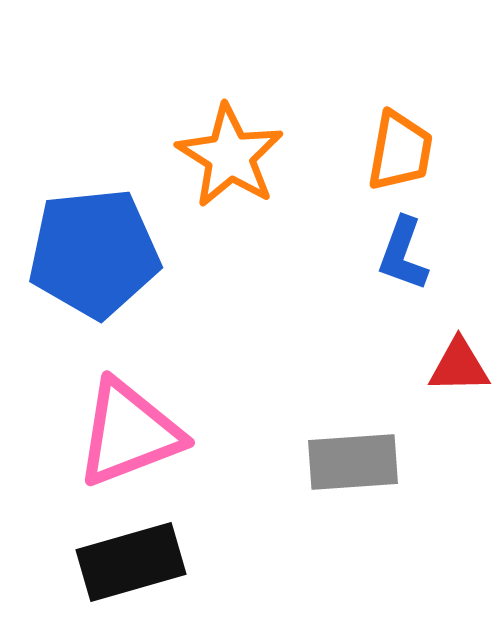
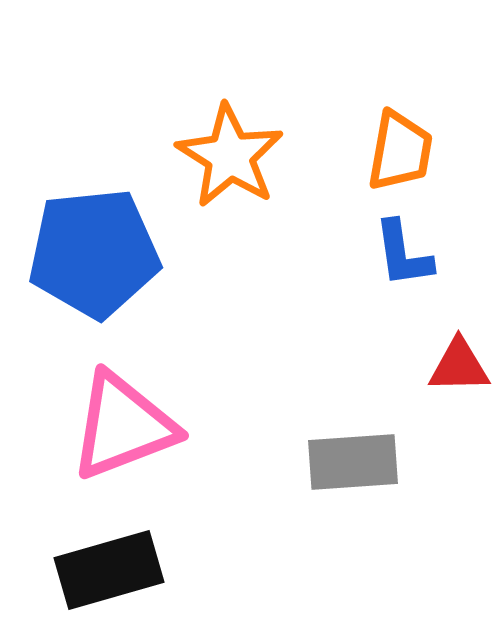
blue L-shape: rotated 28 degrees counterclockwise
pink triangle: moved 6 px left, 7 px up
black rectangle: moved 22 px left, 8 px down
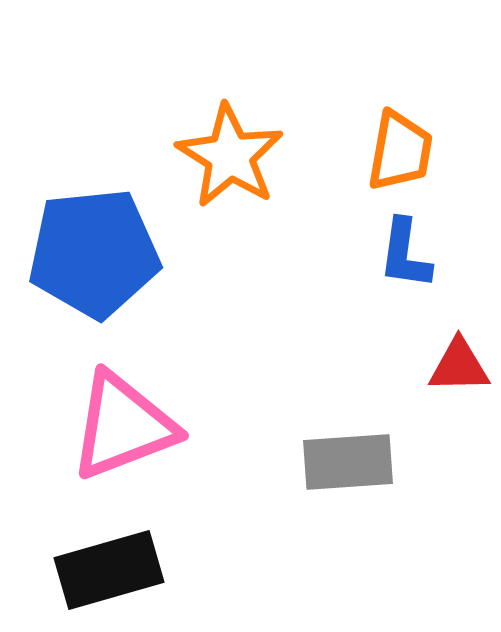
blue L-shape: moved 2 px right; rotated 16 degrees clockwise
gray rectangle: moved 5 px left
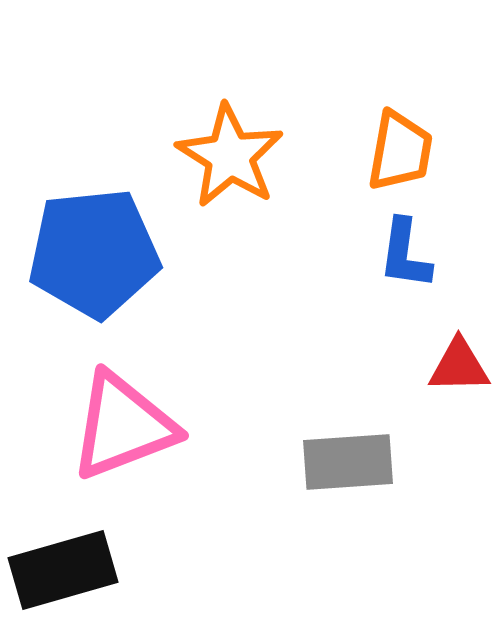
black rectangle: moved 46 px left
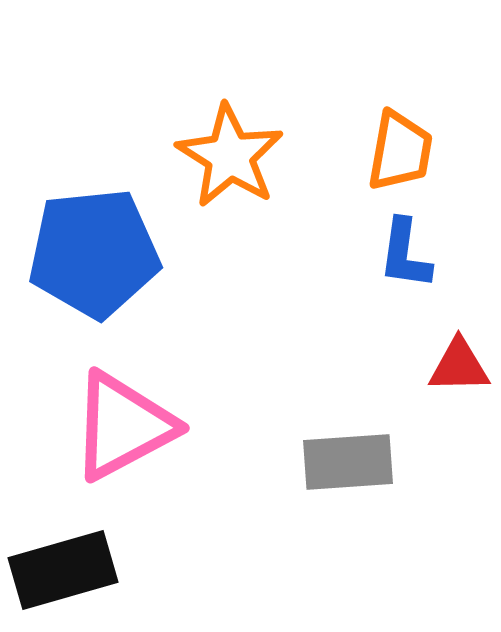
pink triangle: rotated 7 degrees counterclockwise
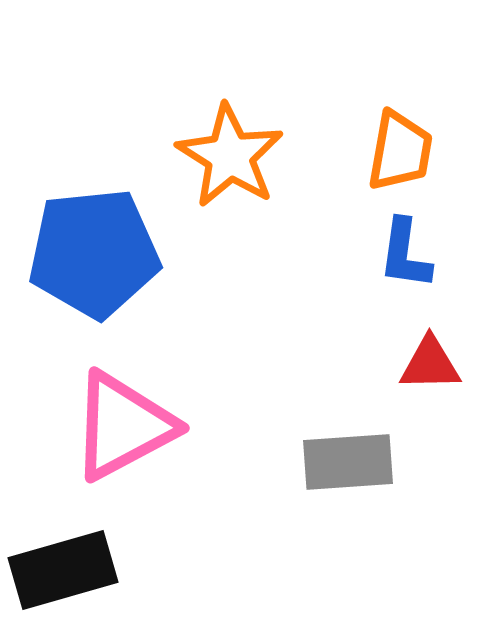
red triangle: moved 29 px left, 2 px up
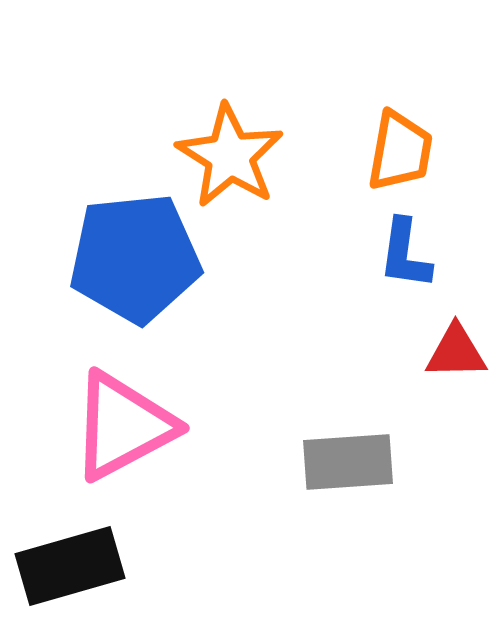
blue pentagon: moved 41 px right, 5 px down
red triangle: moved 26 px right, 12 px up
black rectangle: moved 7 px right, 4 px up
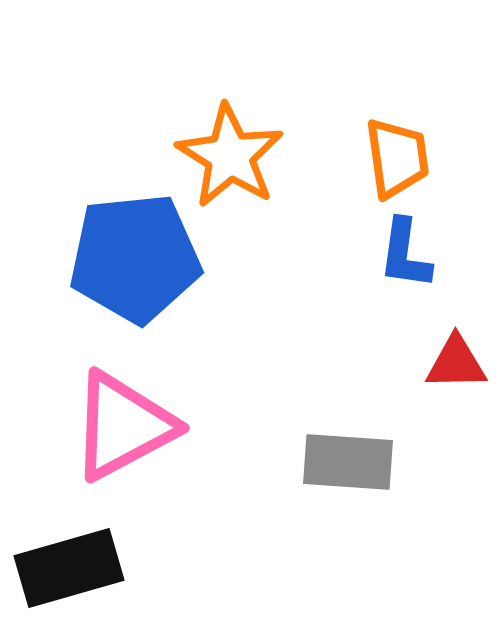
orange trapezoid: moved 3 px left, 7 px down; rotated 18 degrees counterclockwise
red triangle: moved 11 px down
gray rectangle: rotated 8 degrees clockwise
black rectangle: moved 1 px left, 2 px down
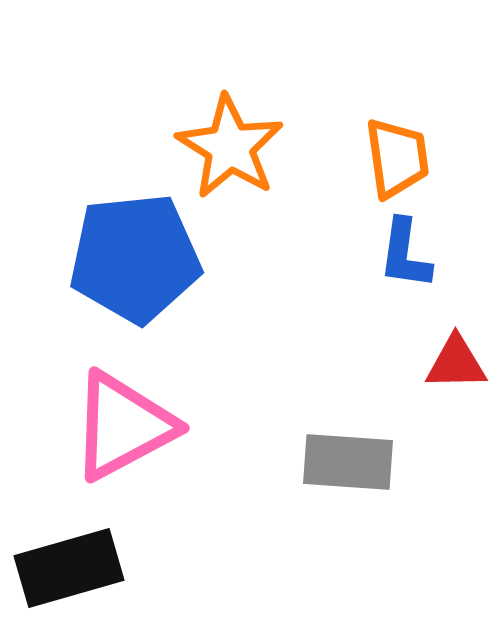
orange star: moved 9 px up
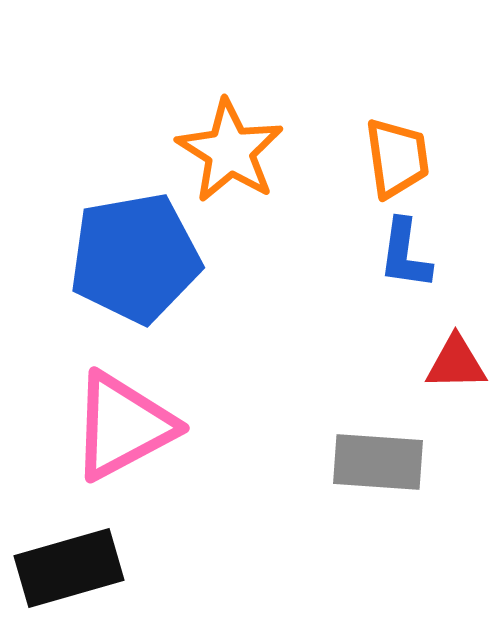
orange star: moved 4 px down
blue pentagon: rotated 4 degrees counterclockwise
gray rectangle: moved 30 px right
